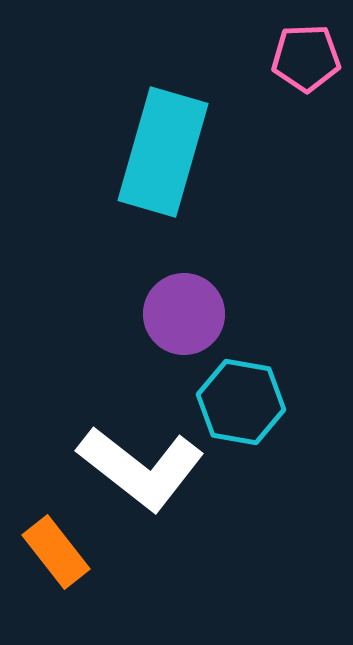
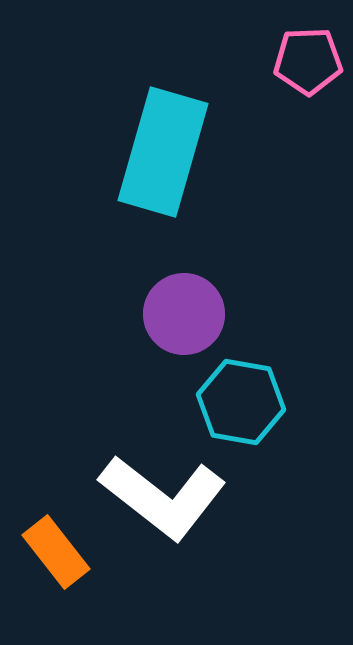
pink pentagon: moved 2 px right, 3 px down
white L-shape: moved 22 px right, 29 px down
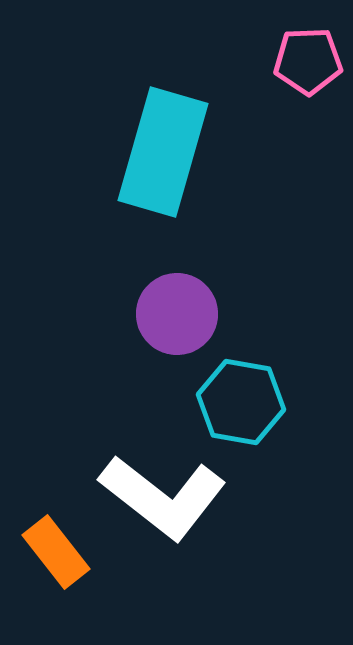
purple circle: moved 7 px left
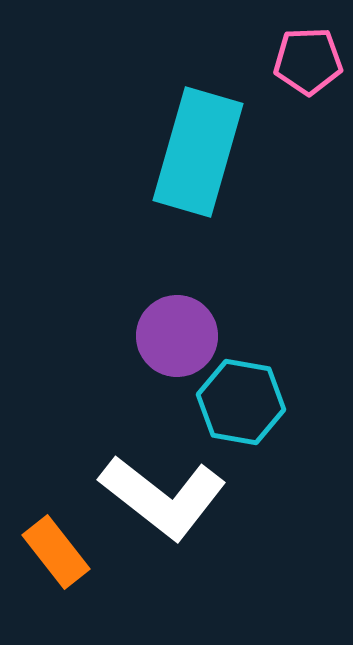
cyan rectangle: moved 35 px right
purple circle: moved 22 px down
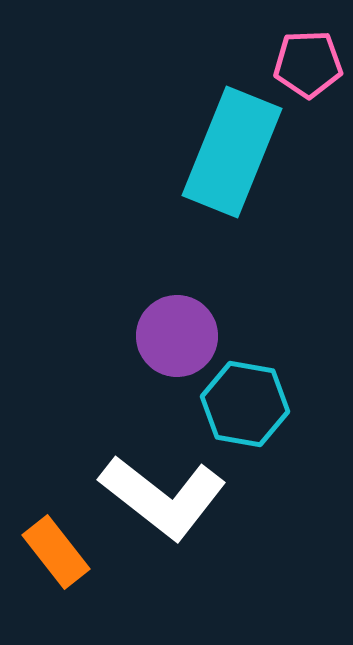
pink pentagon: moved 3 px down
cyan rectangle: moved 34 px right; rotated 6 degrees clockwise
cyan hexagon: moved 4 px right, 2 px down
